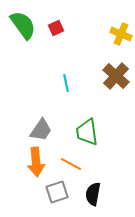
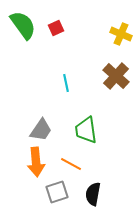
green trapezoid: moved 1 px left, 2 px up
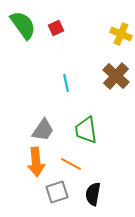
gray trapezoid: moved 2 px right
